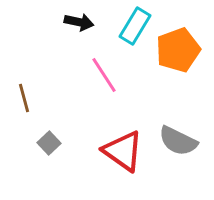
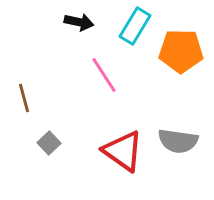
orange pentagon: moved 3 px right, 1 px down; rotated 21 degrees clockwise
gray semicircle: rotated 18 degrees counterclockwise
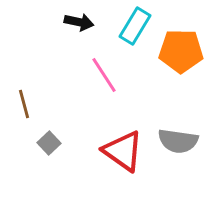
brown line: moved 6 px down
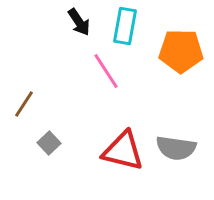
black arrow: rotated 44 degrees clockwise
cyan rectangle: moved 10 px left; rotated 21 degrees counterclockwise
pink line: moved 2 px right, 4 px up
brown line: rotated 48 degrees clockwise
gray semicircle: moved 2 px left, 7 px down
red triangle: rotated 21 degrees counterclockwise
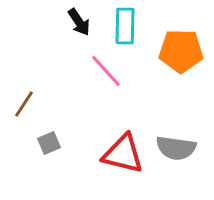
cyan rectangle: rotated 9 degrees counterclockwise
pink line: rotated 9 degrees counterclockwise
gray square: rotated 20 degrees clockwise
red triangle: moved 3 px down
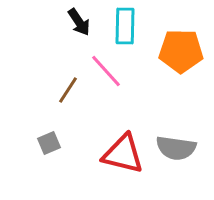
brown line: moved 44 px right, 14 px up
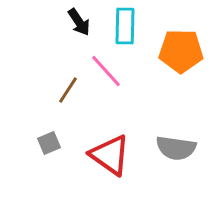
red triangle: moved 13 px left, 1 px down; rotated 21 degrees clockwise
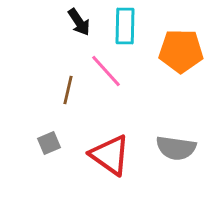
brown line: rotated 20 degrees counterclockwise
